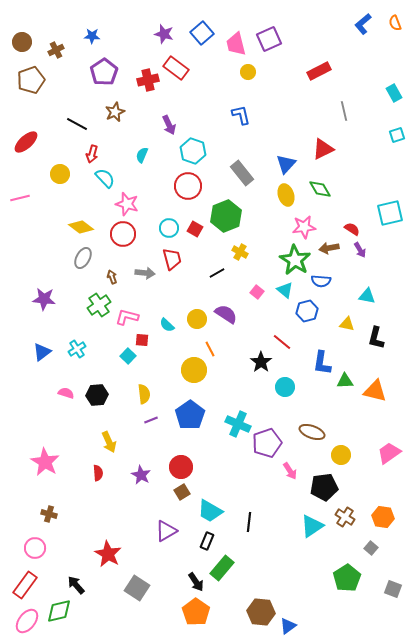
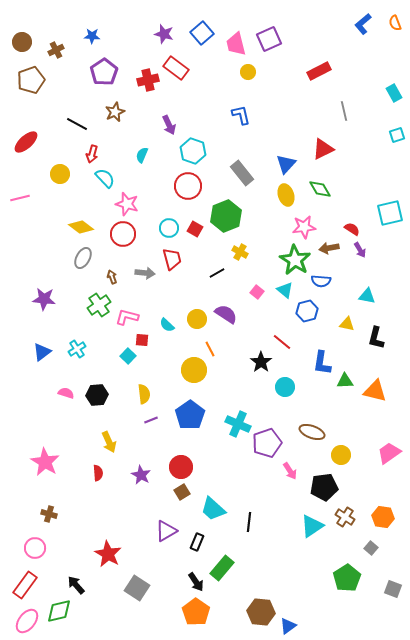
cyan trapezoid at (210, 511): moved 3 px right, 2 px up; rotated 12 degrees clockwise
black rectangle at (207, 541): moved 10 px left, 1 px down
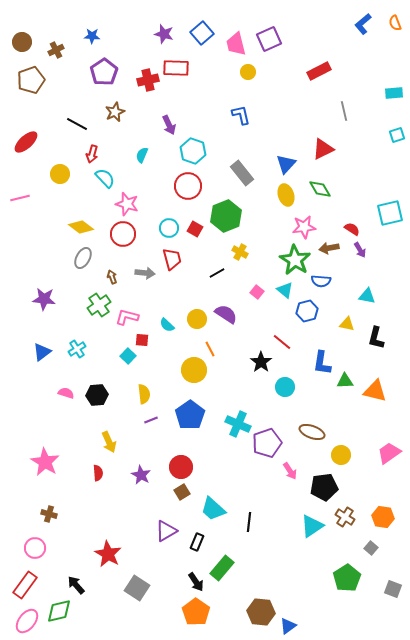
red rectangle at (176, 68): rotated 35 degrees counterclockwise
cyan rectangle at (394, 93): rotated 66 degrees counterclockwise
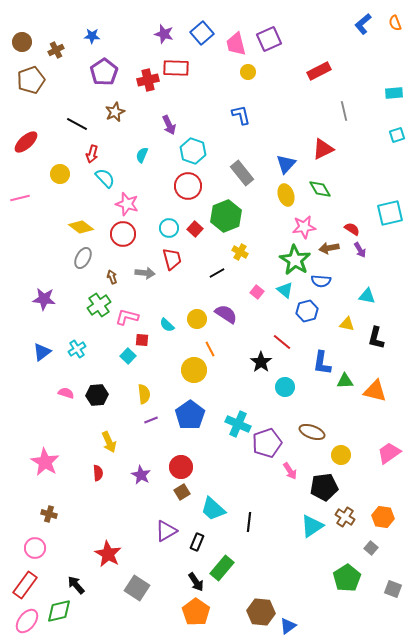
red square at (195, 229): rotated 14 degrees clockwise
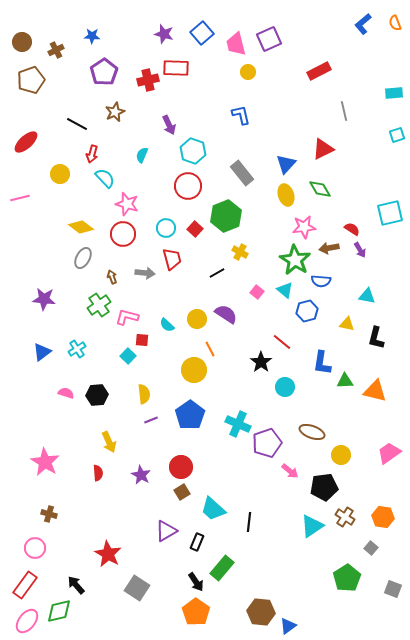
cyan circle at (169, 228): moved 3 px left
pink arrow at (290, 471): rotated 18 degrees counterclockwise
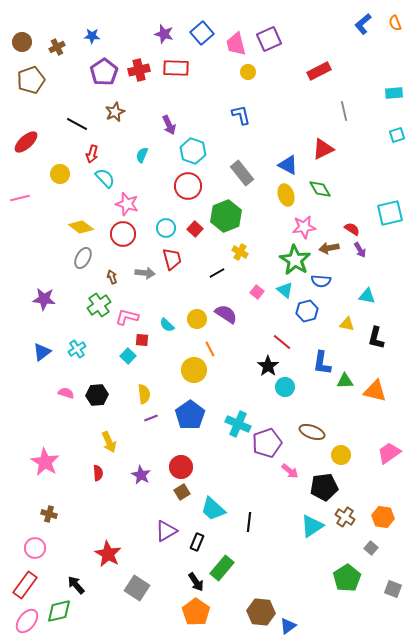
brown cross at (56, 50): moved 1 px right, 3 px up
red cross at (148, 80): moved 9 px left, 10 px up
blue triangle at (286, 164): moved 2 px right, 1 px down; rotated 45 degrees counterclockwise
black star at (261, 362): moved 7 px right, 4 px down
purple line at (151, 420): moved 2 px up
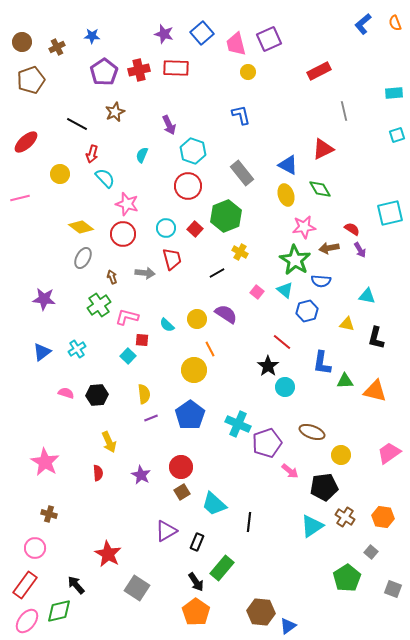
cyan trapezoid at (213, 509): moved 1 px right, 5 px up
gray square at (371, 548): moved 4 px down
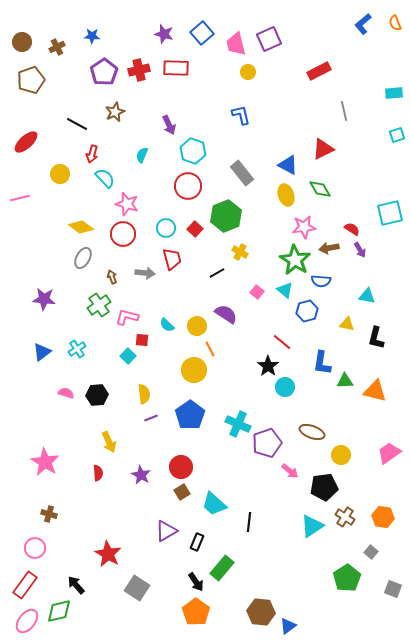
yellow circle at (197, 319): moved 7 px down
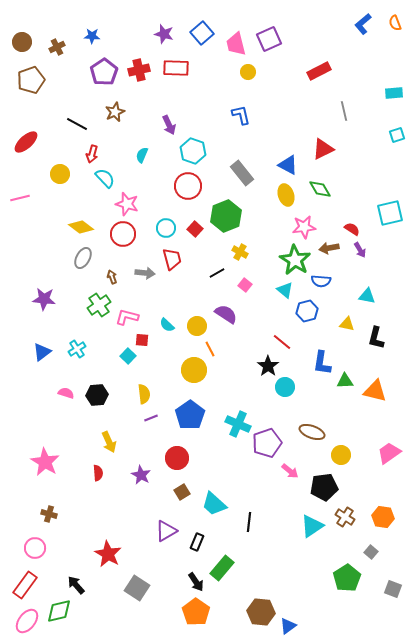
pink square at (257, 292): moved 12 px left, 7 px up
red circle at (181, 467): moved 4 px left, 9 px up
